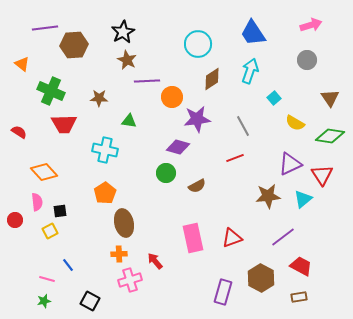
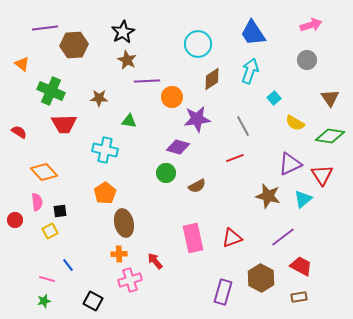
brown star at (268, 196): rotated 20 degrees clockwise
black square at (90, 301): moved 3 px right
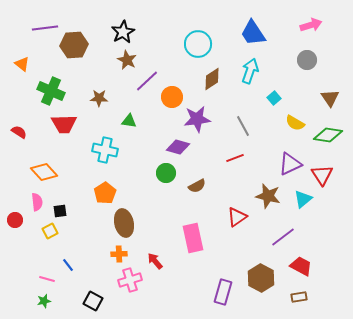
purple line at (147, 81): rotated 40 degrees counterclockwise
green diamond at (330, 136): moved 2 px left, 1 px up
red triangle at (232, 238): moved 5 px right, 21 px up; rotated 15 degrees counterclockwise
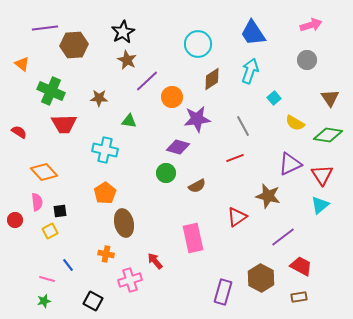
cyan triangle at (303, 199): moved 17 px right, 6 px down
orange cross at (119, 254): moved 13 px left; rotated 14 degrees clockwise
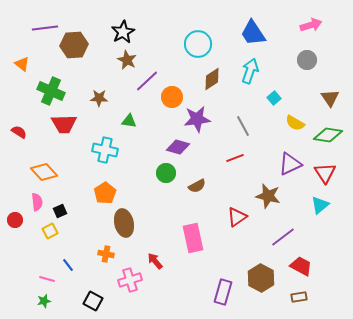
red triangle at (322, 175): moved 3 px right, 2 px up
black square at (60, 211): rotated 16 degrees counterclockwise
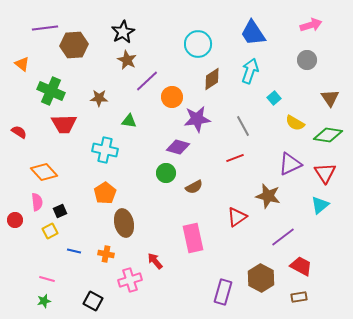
brown semicircle at (197, 186): moved 3 px left, 1 px down
blue line at (68, 265): moved 6 px right, 14 px up; rotated 40 degrees counterclockwise
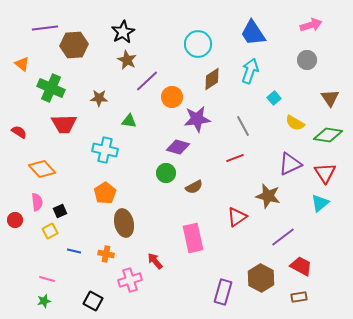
green cross at (51, 91): moved 3 px up
orange diamond at (44, 172): moved 2 px left, 3 px up
cyan triangle at (320, 205): moved 2 px up
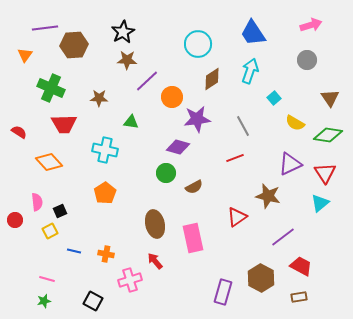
brown star at (127, 60): rotated 24 degrees counterclockwise
orange triangle at (22, 64): moved 3 px right, 9 px up; rotated 28 degrees clockwise
green triangle at (129, 121): moved 2 px right, 1 px down
orange diamond at (42, 169): moved 7 px right, 7 px up
brown ellipse at (124, 223): moved 31 px right, 1 px down
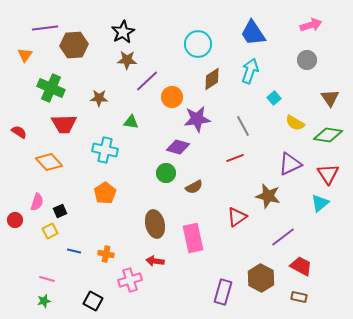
red triangle at (325, 173): moved 3 px right, 1 px down
pink semicircle at (37, 202): rotated 24 degrees clockwise
red arrow at (155, 261): rotated 42 degrees counterclockwise
brown rectangle at (299, 297): rotated 21 degrees clockwise
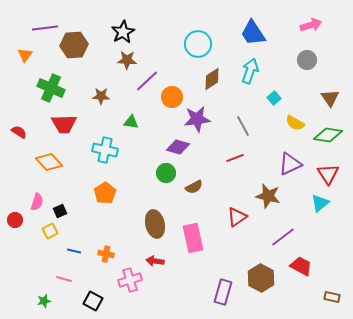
brown star at (99, 98): moved 2 px right, 2 px up
pink line at (47, 279): moved 17 px right
brown rectangle at (299, 297): moved 33 px right
